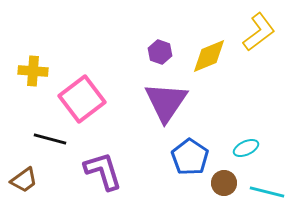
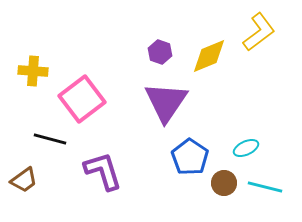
cyan line: moved 2 px left, 5 px up
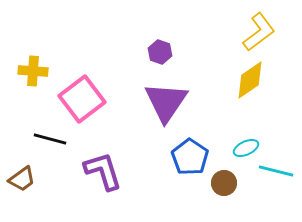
yellow diamond: moved 41 px right, 24 px down; rotated 12 degrees counterclockwise
brown trapezoid: moved 2 px left, 1 px up
cyan line: moved 11 px right, 16 px up
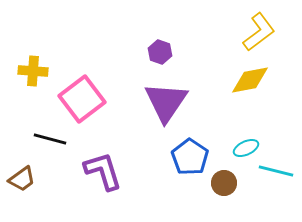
yellow diamond: rotated 24 degrees clockwise
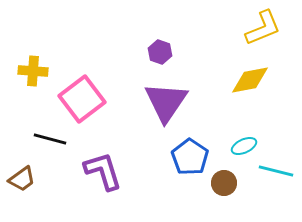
yellow L-shape: moved 4 px right, 4 px up; rotated 15 degrees clockwise
cyan ellipse: moved 2 px left, 2 px up
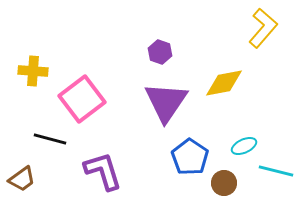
yellow L-shape: rotated 27 degrees counterclockwise
yellow diamond: moved 26 px left, 3 px down
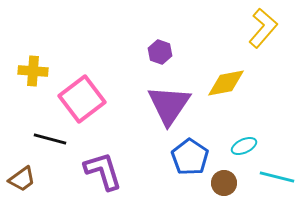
yellow diamond: moved 2 px right
purple triangle: moved 3 px right, 3 px down
cyan line: moved 1 px right, 6 px down
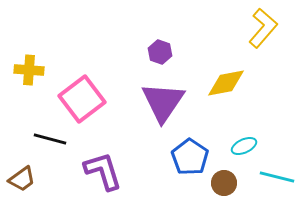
yellow cross: moved 4 px left, 1 px up
purple triangle: moved 6 px left, 3 px up
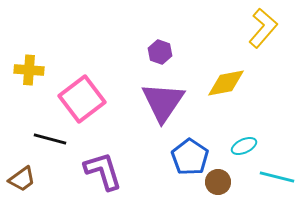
brown circle: moved 6 px left, 1 px up
